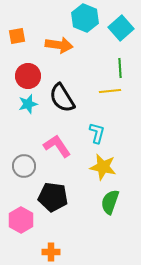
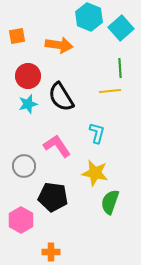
cyan hexagon: moved 4 px right, 1 px up
black semicircle: moved 1 px left, 1 px up
yellow star: moved 8 px left, 6 px down
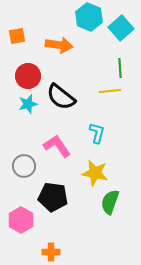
black semicircle: rotated 20 degrees counterclockwise
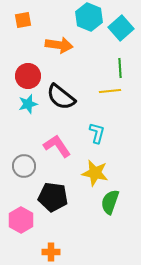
orange square: moved 6 px right, 16 px up
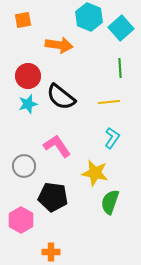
yellow line: moved 1 px left, 11 px down
cyan L-shape: moved 15 px right, 5 px down; rotated 20 degrees clockwise
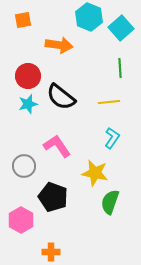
black pentagon: rotated 12 degrees clockwise
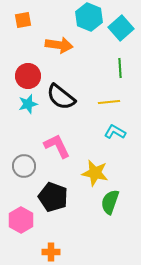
cyan L-shape: moved 3 px right, 6 px up; rotated 95 degrees counterclockwise
pink L-shape: rotated 8 degrees clockwise
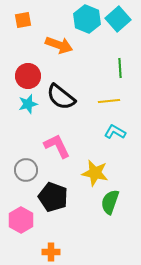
cyan hexagon: moved 2 px left, 2 px down
cyan square: moved 3 px left, 9 px up
orange arrow: rotated 12 degrees clockwise
yellow line: moved 1 px up
gray circle: moved 2 px right, 4 px down
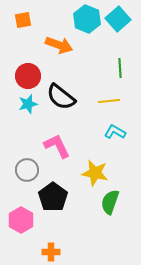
gray circle: moved 1 px right
black pentagon: rotated 16 degrees clockwise
